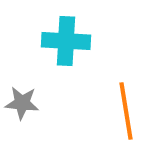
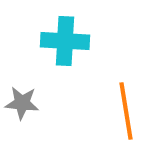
cyan cross: moved 1 px left
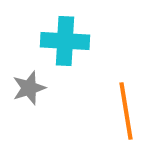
gray star: moved 7 px right, 15 px up; rotated 24 degrees counterclockwise
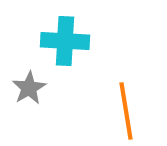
gray star: rotated 12 degrees counterclockwise
